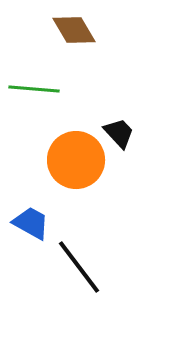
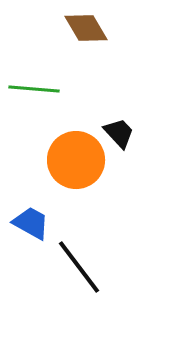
brown diamond: moved 12 px right, 2 px up
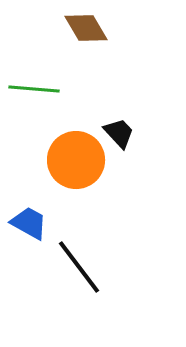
blue trapezoid: moved 2 px left
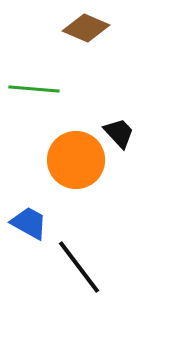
brown diamond: rotated 36 degrees counterclockwise
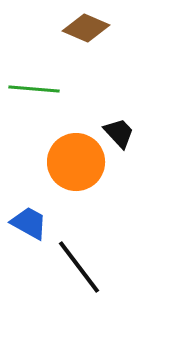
orange circle: moved 2 px down
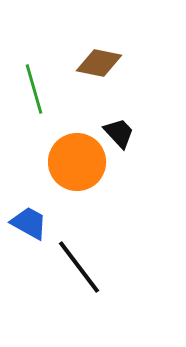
brown diamond: moved 13 px right, 35 px down; rotated 12 degrees counterclockwise
green line: rotated 69 degrees clockwise
orange circle: moved 1 px right
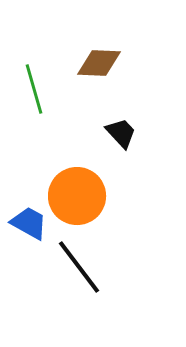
brown diamond: rotated 9 degrees counterclockwise
black trapezoid: moved 2 px right
orange circle: moved 34 px down
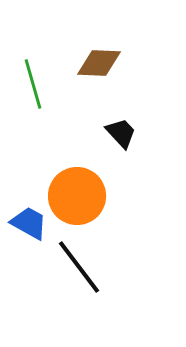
green line: moved 1 px left, 5 px up
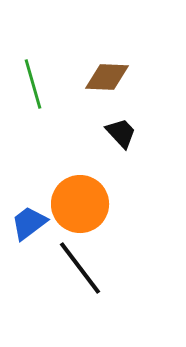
brown diamond: moved 8 px right, 14 px down
orange circle: moved 3 px right, 8 px down
blue trapezoid: rotated 66 degrees counterclockwise
black line: moved 1 px right, 1 px down
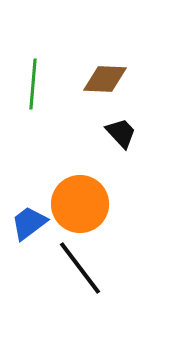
brown diamond: moved 2 px left, 2 px down
green line: rotated 21 degrees clockwise
